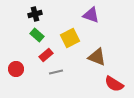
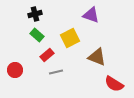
red rectangle: moved 1 px right
red circle: moved 1 px left, 1 px down
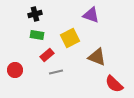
green rectangle: rotated 32 degrees counterclockwise
red semicircle: rotated 12 degrees clockwise
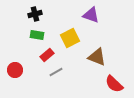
gray line: rotated 16 degrees counterclockwise
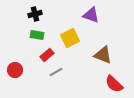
brown triangle: moved 6 px right, 2 px up
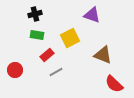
purple triangle: moved 1 px right
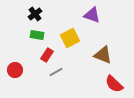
black cross: rotated 24 degrees counterclockwise
red rectangle: rotated 16 degrees counterclockwise
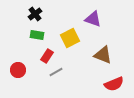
purple triangle: moved 1 px right, 4 px down
red rectangle: moved 1 px down
red circle: moved 3 px right
red semicircle: rotated 66 degrees counterclockwise
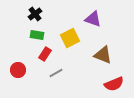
red rectangle: moved 2 px left, 2 px up
gray line: moved 1 px down
